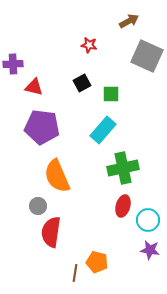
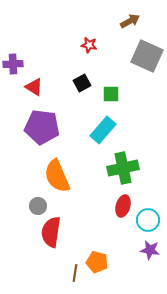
brown arrow: moved 1 px right
red triangle: rotated 18 degrees clockwise
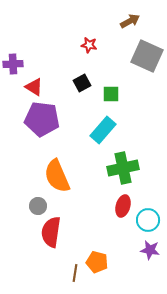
purple pentagon: moved 8 px up
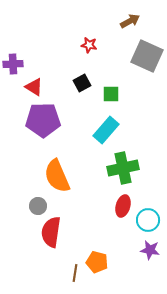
purple pentagon: moved 1 px right, 1 px down; rotated 8 degrees counterclockwise
cyan rectangle: moved 3 px right
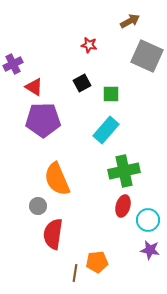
purple cross: rotated 24 degrees counterclockwise
green cross: moved 1 px right, 3 px down
orange semicircle: moved 3 px down
red semicircle: moved 2 px right, 2 px down
orange pentagon: rotated 20 degrees counterclockwise
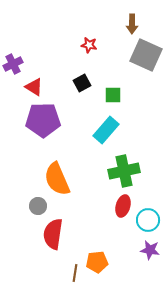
brown arrow: moved 2 px right, 3 px down; rotated 120 degrees clockwise
gray square: moved 1 px left, 1 px up
green square: moved 2 px right, 1 px down
